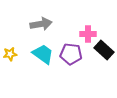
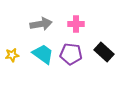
pink cross: moved 12 px left, 10 px up
black rectangle: moved 2 px down
yellow star: moved 2 px right, 1 px down
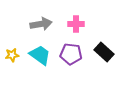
cyan trapezoid: moved 3 px left, 1 px down
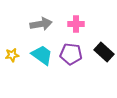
cyan trapezoid: moved 2 px right
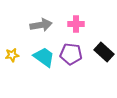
gray arrow: moved 1 px down
cyan trapezoid: moved 2 px right, 2 px down
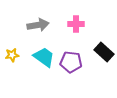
gray arrow: moved 3 px left
purple pentagon: moved 8 px down
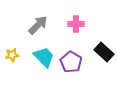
gray arrow: rotated 35 degrees counterclockwise
cyan trapezoid: rotated 10 degrees clockwise
purple pentagon: rotated 25 degrees clockwise
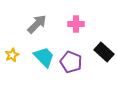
gray arrow: moved 1 px left, 1 px up
yellow star: rotated 16 degrees counterclockwise
purple pentagon: rotated 10 degrees counterclockwise
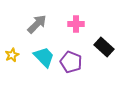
black rectangle: moved 5 px up
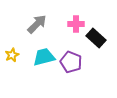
black rectangle: moved 8 px left, 9 px up
cyan trapezoid: rotated 60 degrees counterclockwise
